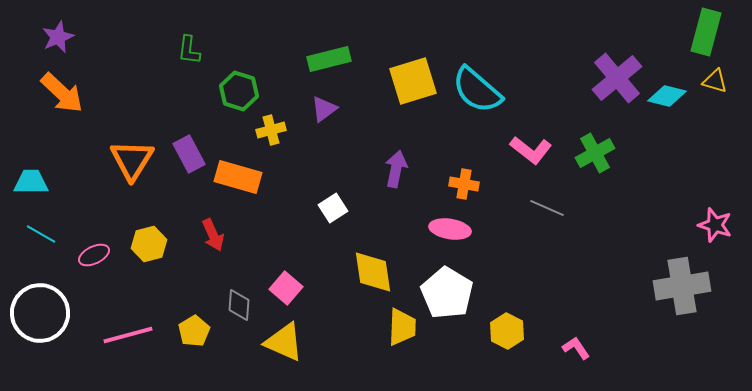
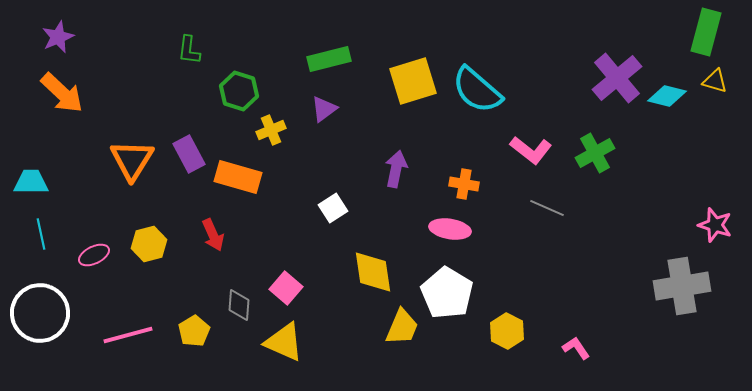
yellow cross at (271, 130): rotated 8 degrees counterclockwise
cyan line at (41, 234): rotated 48 degrees clockwise
yellow trapezoid at (402, 327): rotated 21 degrees clockwise
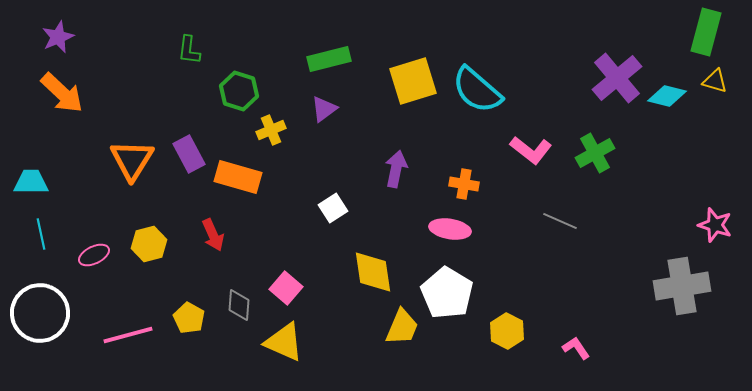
gray line at (547, 208): moved 13 px right, 13 px down
yellow pentagon at (194, 331): moved 5 px left, 13 px up; rotated 12 degrees counterclockwise
